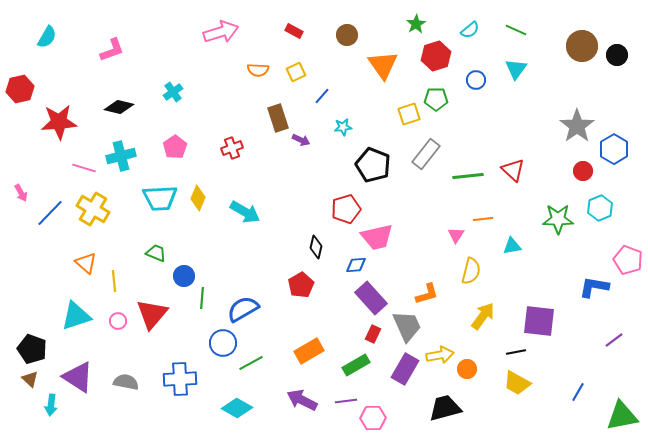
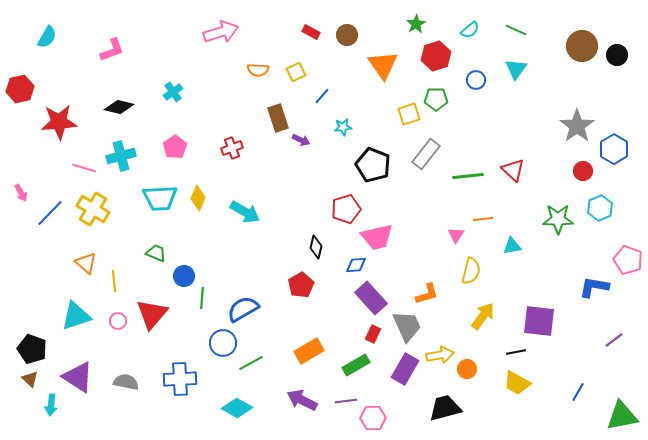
red rectangle at (294, 31): moved 17 px right, 1 px down
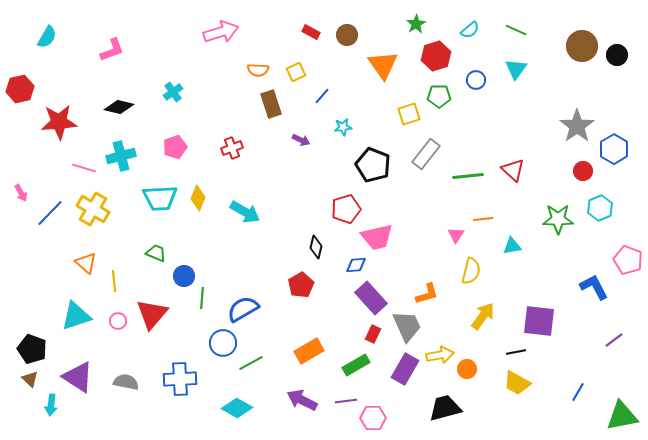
green pentagon at (436, 99): moved 3 px right, 3 px up
brown rectangle at (278, 118): moved 7 px left, 14 px up
pink pentagon at (175, 147): rotated 15 degrees clockwise
blue L-shape at (594, 287): rotated 52 degrees clockwise
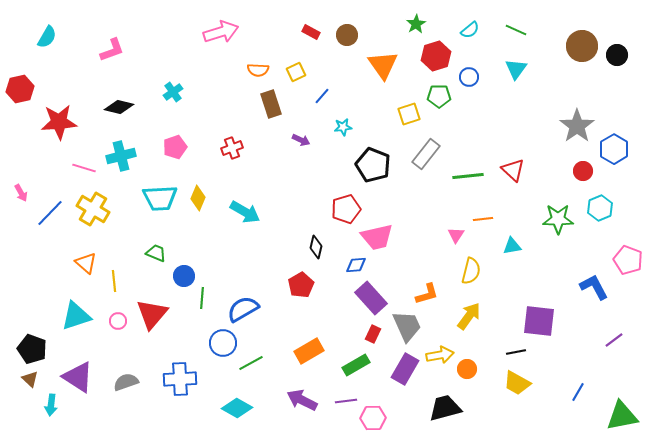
blue circle at (476, 80): moved 7 px left, 3 px up
yellow arrow at (483, 316): moved 14 px left
gray semicircle at (126, 382): rotated 30 degrees counterclockwise
